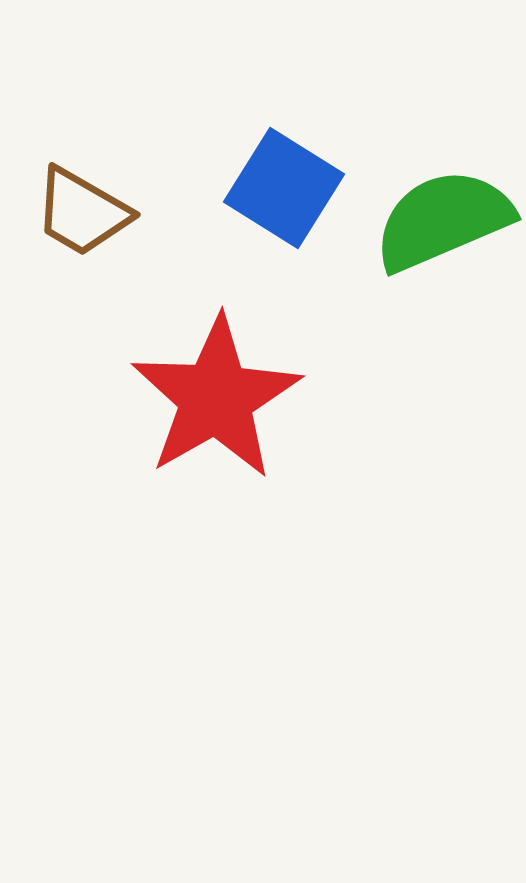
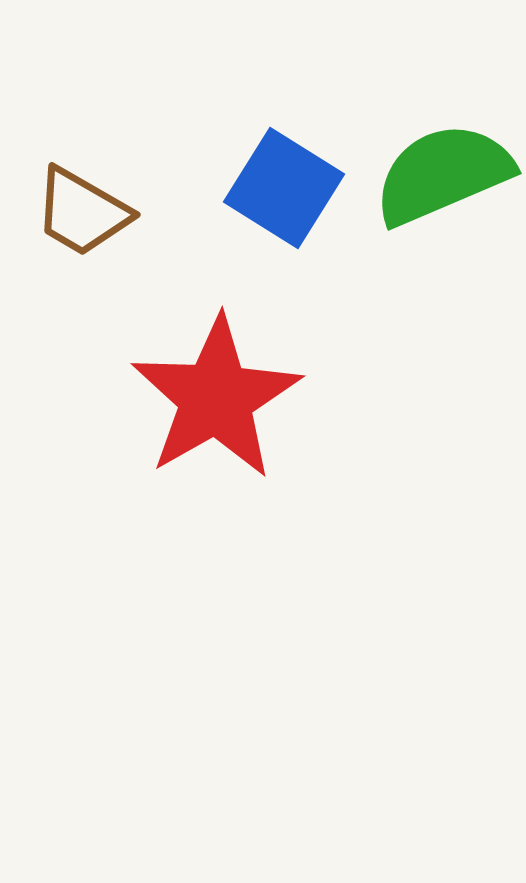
green semicircle: moved 46 px up
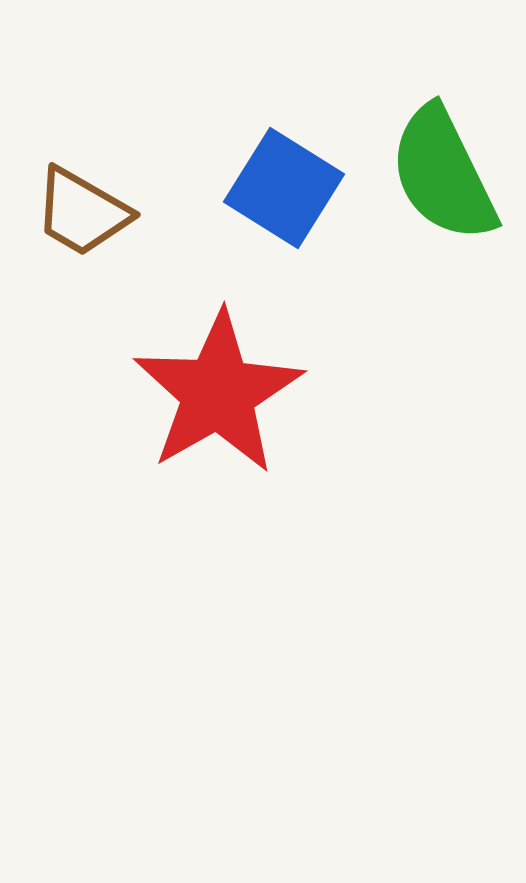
green semicircle: rotated 93 degrees counterclockwise
red star: moved 2 px right, 5 px up
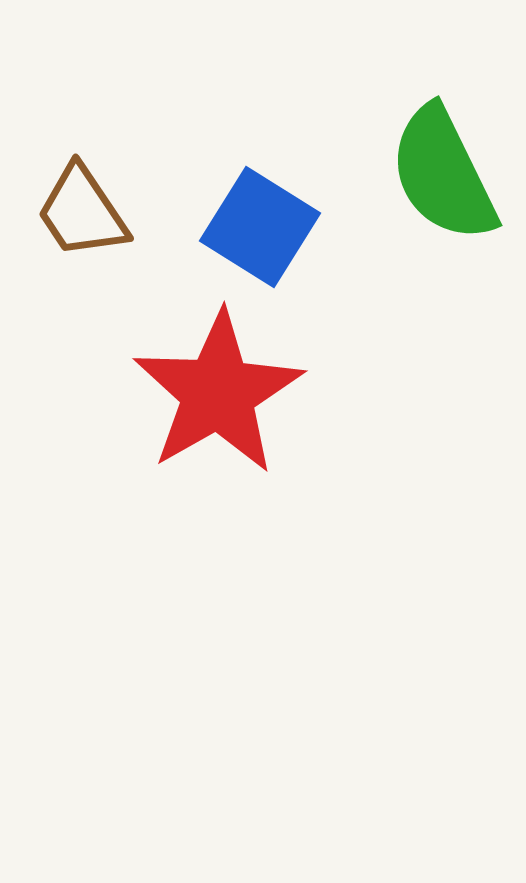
blue square: moved 24 px left, 39 px down
brown trapezoid: rotated 26 degrees clockwise
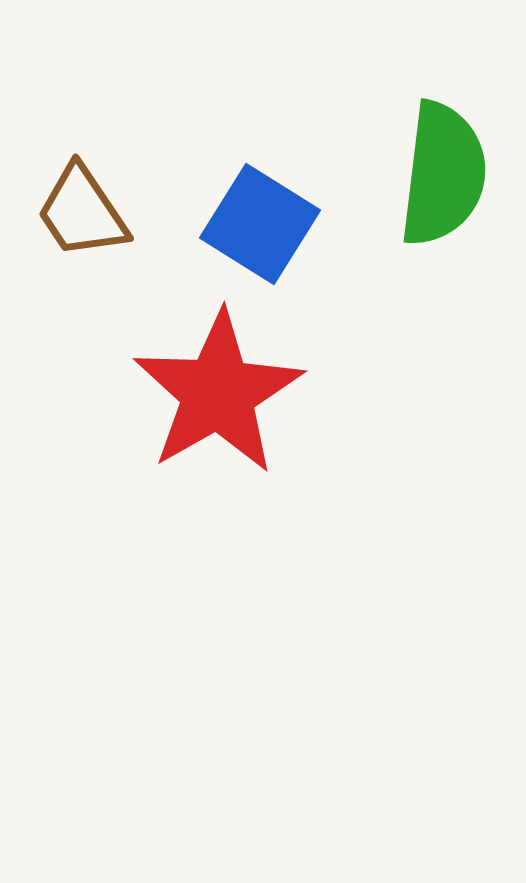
green semicircle: rotated 147 degrees counterclockwise
blue square: moved 3 px up
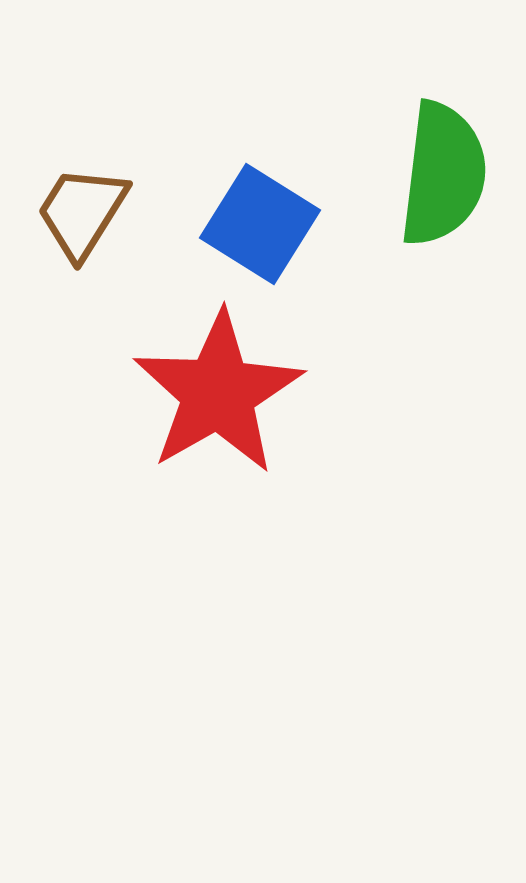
brown trapezoid: rotated 66 degrees clockwise
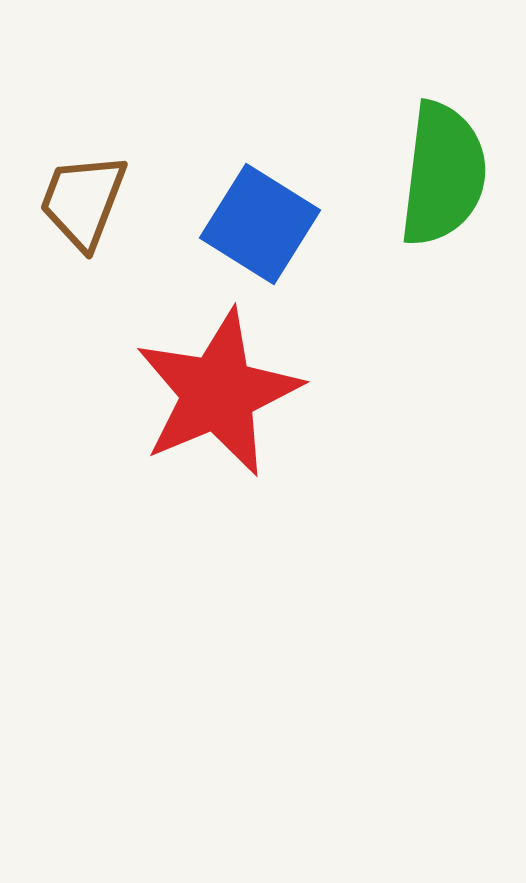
brown trapezoid: moved 1 px right, 11 px up; rotated 11 degrees counterclockwise
red star: rotated 7 degrees clockwise
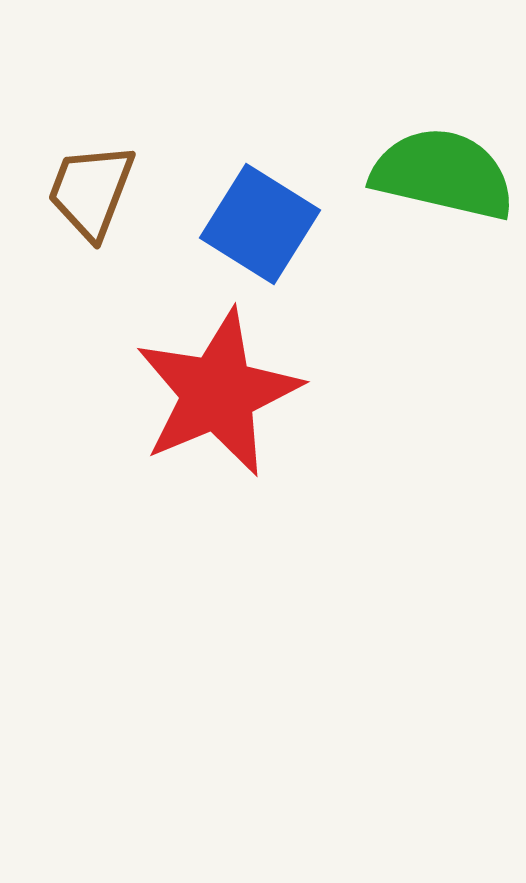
green semicircle: rotated 84 degrees counterclockwise
brown trapezoid: moved 8 px right, 10 px up
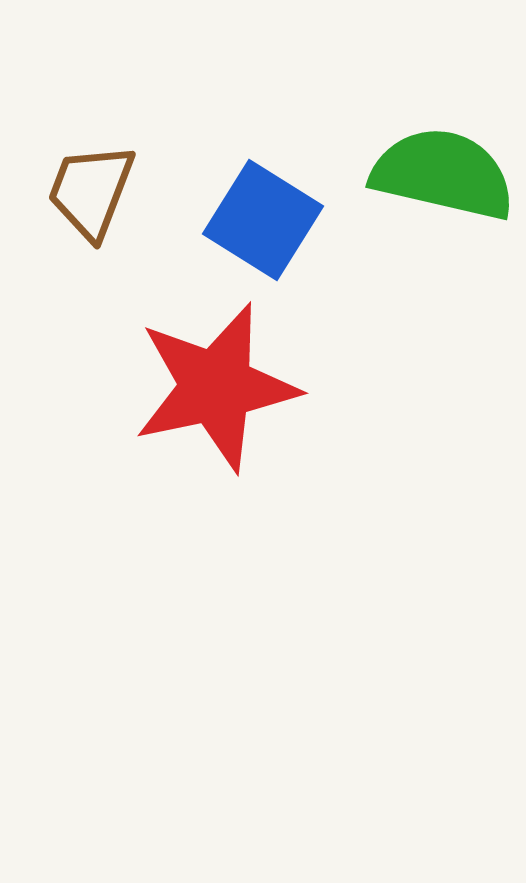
blue square: moved 3 px right, 4 px up
red star: moved 2 px left, 6 px up; rotated 11 degrees clockwise
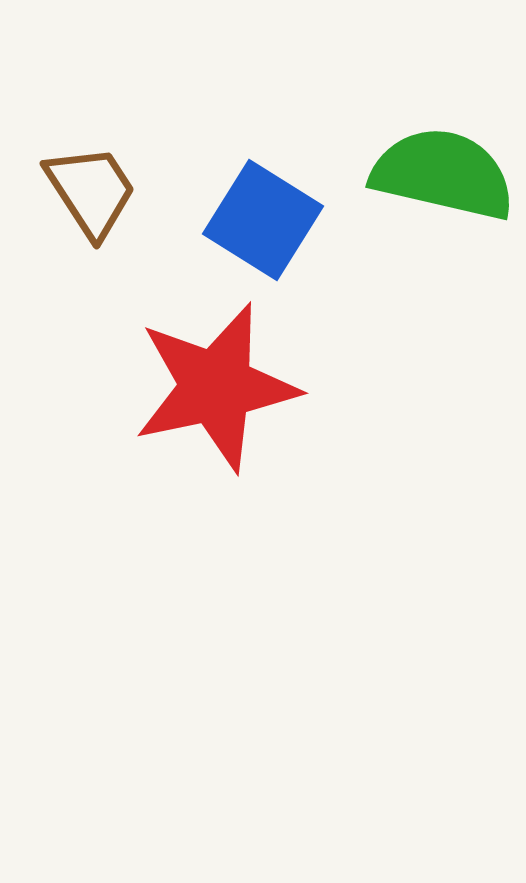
brown trapezoid: rotated 126 degrees clockwise
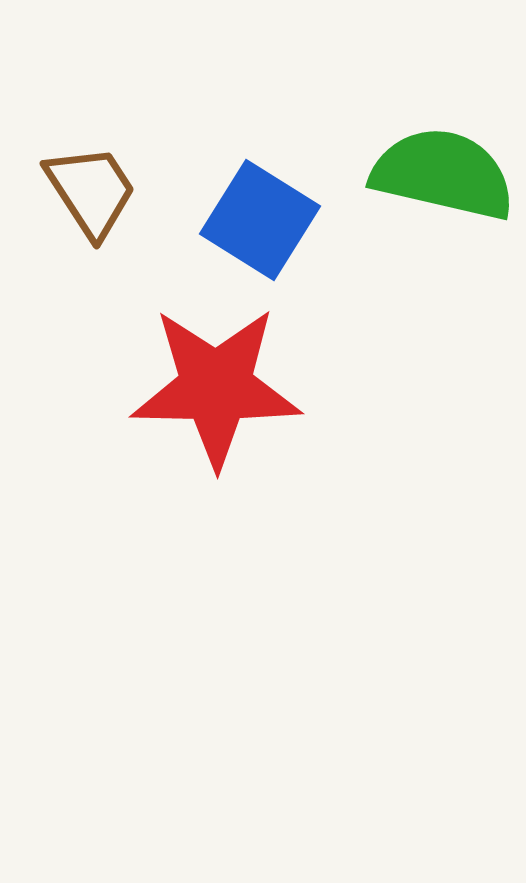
blue square: moved 3 px left
red star: rotated 13 degrees clockwise
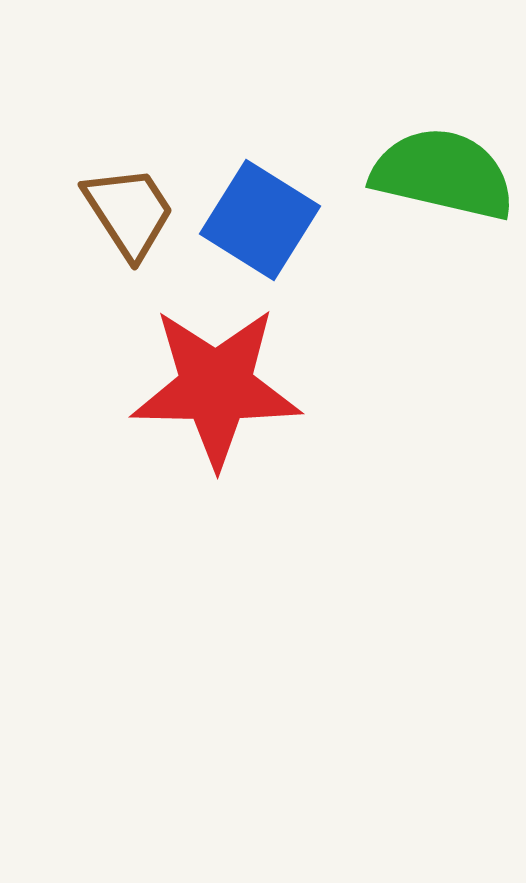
brown trapezoid: moved 38 px right, 21 px down
